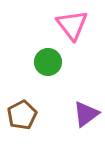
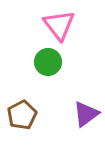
pink triangle: moved 13 px left
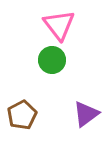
green circle: moved 4 px right, 2 px up
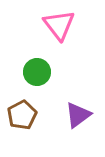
green circle: moved 15 px left, 12 px down
purple triangle: moved 8 px left, 1 px down
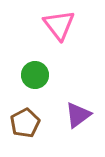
green circle: moved 2 px left, 3 px down
brown pentagon: moved 3 px right, 8 px down
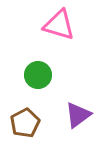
pink triangle: rotated 36 degrees counterclockwise
green circle: moved 3 px right
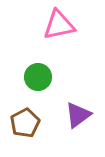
pink triangle: rotated 28 degrees counterclockwise
green circle: moved 2 px down
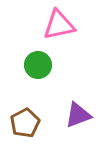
green circle: moved 12 px up
purple triangle: rotated 16 degrees clockwise
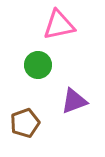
purple triangle: moved 4 px left, 14 px up
brown pentagon: rotated 8 degrees clockwise
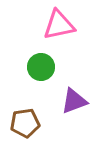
green circle: moved 3 px right, 2 px down
brown pentagon: rotated 12 degrees clockwise
